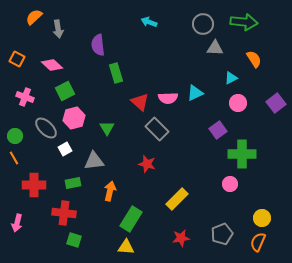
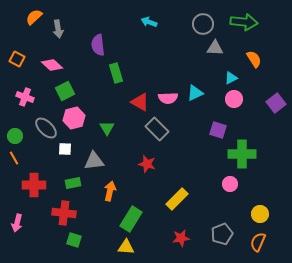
red triangle at (140, 102): rotated 12 degrees counterclockwise
pink circle at (238, 103): moved 4 px left, 4 px up
purple square at (218, 130): rotated 36 degrees counterclockwise
white square at (65, 149): rotated 32 degrees clockwise
yellow circle at (262, 218): moved 2 px left, 4 px up
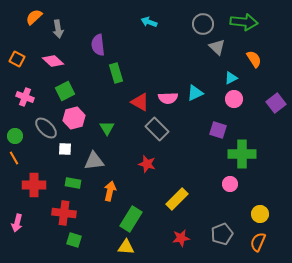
gray triangle at (215, 48): moved 2 px right, 1 px up; rotated 42 degrees clockwise
pink diamond at (52, 65): moved 1 px right, 4 px up
green rectangle at (73, 183): rotated 21 degrees clockwise
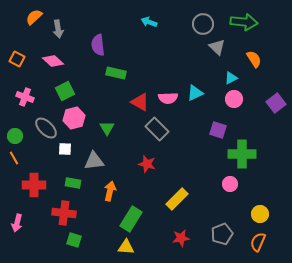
green rectangle at (116, 73): rotated 60 degrees counterclockwise
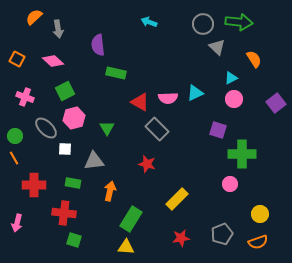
green arrow at (244, 22): moved 5 px left
orange semicircle at (258, 242): rotated 132 degrees counterclockwise
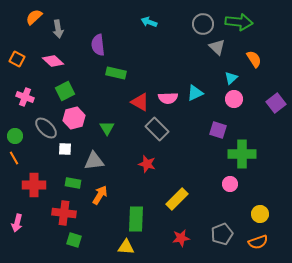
cyan triangle at (231, 78): rotated 16 degrees counterclockwise
orange arrow at (110, 191): moved 10 px left, 4 px down; rotated 18 degrees clockwise
green rectangle at (131, 219): moved 5 px right; rotated 30 degrees counterclockwise
